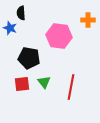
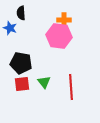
orange cross: moved 24 px left
black pentagon: moved 8 px left, 5 px down
red line: rotated 15 degrees counterclockwise
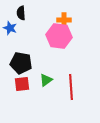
green triangle: moved 2 px right, 2 px up; rotated 32 degrees clockwise
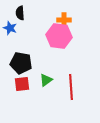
black semicircle: moved 1 px left
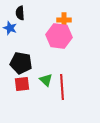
green triangle: rotated 40 degrees counterclockwise
red line: moved 9 px left
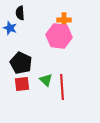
black pentagon: rotated 15 degrees clockwise
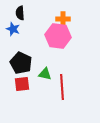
orange cross: moved 1 px left, 1 px up
blue star: moved 3 px right, 1 px down
pink hexagon: moved 1 px left
green triangle: moved 1 px left, 6 px up; rotated 32 degrees counterclockwise
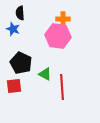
green triangle: rotated 16 degrees clockwise
red square: moved 8 px left, 2 px down
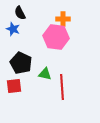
black semicircle: rotated 24 degrees counterclockwise
pink hexagon: moved 2 px left, 1 px down
green triangle: rotated 16 degrees counterclockwise
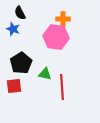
black pentagon: rotated 15 degrees clockwise
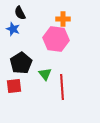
pink hexagon: moved 2 px down
green triangle: rotated 40 degrees clockwise
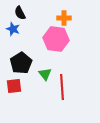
orange cross: moved 1 px right, 1 px up
